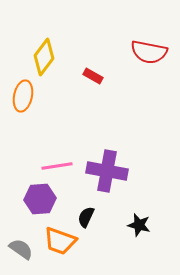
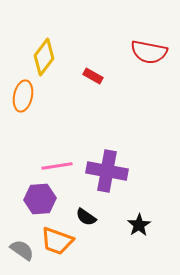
black semicircle: rotated 80 degrees counterclockwise
black star: rotated 25 degrees clockwise
orange trapezoid: moved 3 px left
gray semicircle: moved 1 px right, 1 px down
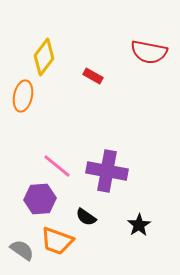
pink line: rotated 48 degrees clockwise
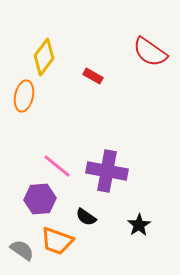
red semicircle: moved 1 px right; rotated 24 degrees clockwise
orange ellipse: moved 1 px right
